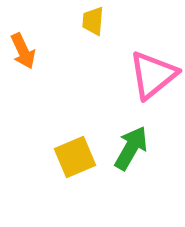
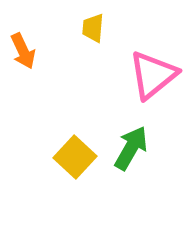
yellow trapezoid: moved 7 px down
yellow square: rotated 24 degrees counterclockwise
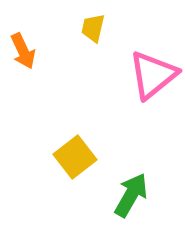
yellow trapezoid: rotated 8 degrees clockwise
green arrow: moved 47 px down
yellow square: rotated 9 degrees clockwise
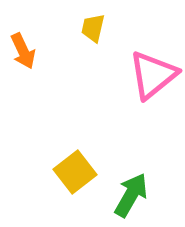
yellow square: moved 15 px down
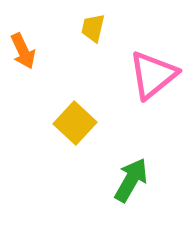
yellow square: moved 49 px up; rotated 9 degrees counterclockwise
green arrow: moved 15 px up
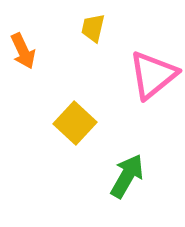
green arrow: moved 4 px left, 4 px up
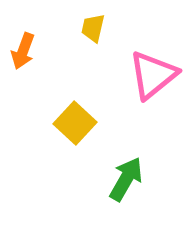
orange arrow: rotated 45 degrees clockwise
green arrow: moved 1 px left, 3 px down
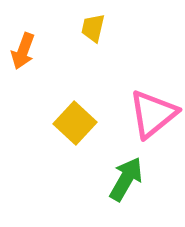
pink triangle: moved 39 px down
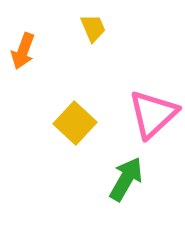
yellow trapezoid: rotated 144 degrees clockwise
pink triangle: rotated 4 degrees counterclockwise
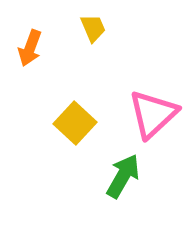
orange arrow: moved 7 px right, 3 px up
green arrow: moved 3 px left, 3 px up
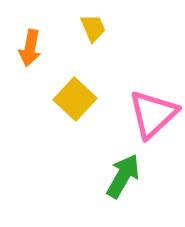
orange arrow: rotated 9 degrees counterclockwise
yellow square: moved 24 px up
